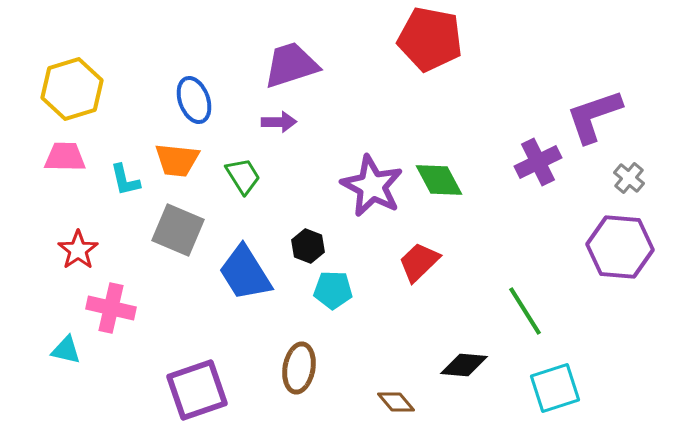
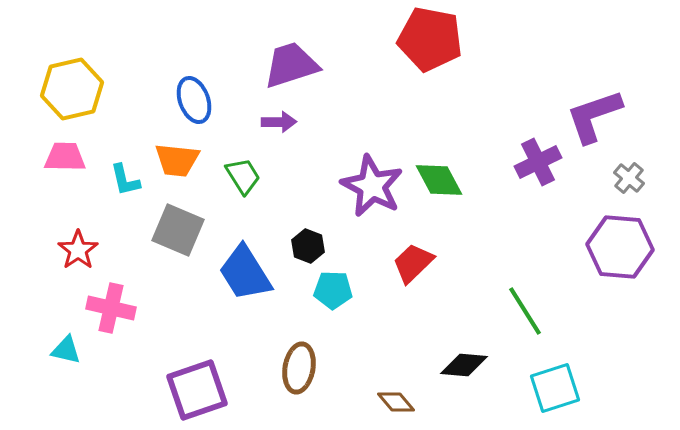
yellow hexagon: rotated 4 degrees clockwise
red trapezoid: moved 6 px left, 1 px down
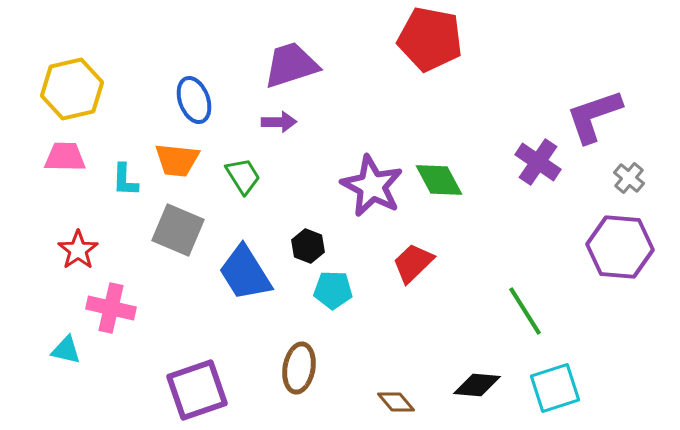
purple cross: rotated 30 degrees counterclockwise
cyan L-shape: rotated 15 degrees clockwise
black diamond: moved 13 px right, 20 px down
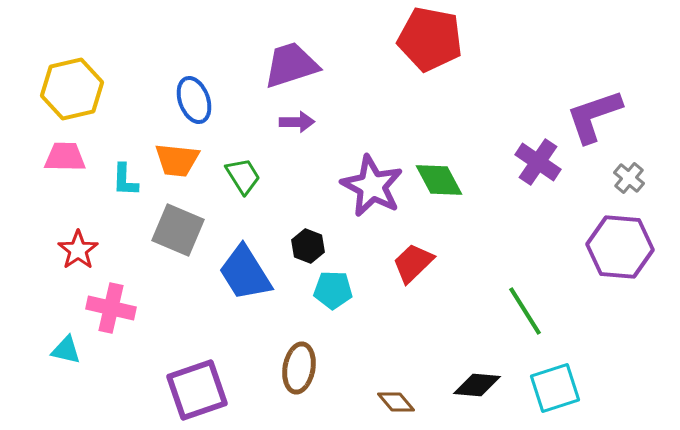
purple arrow: moved 18 px right
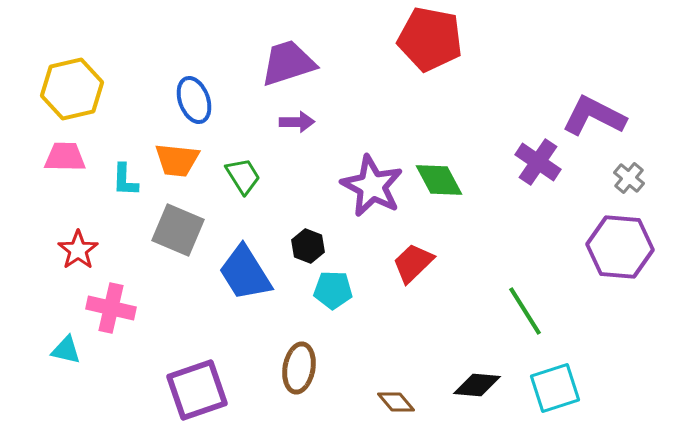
purple trapezoid: moved 3 px left, 2 px up
purple L-shape: rotated 46 degrees clockwise
